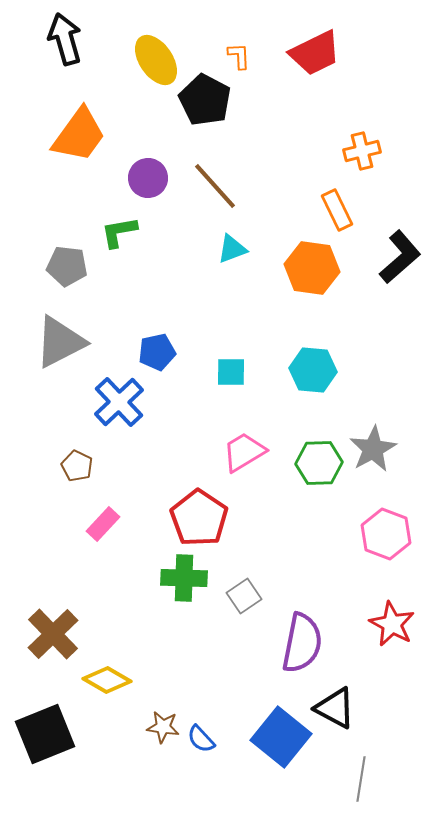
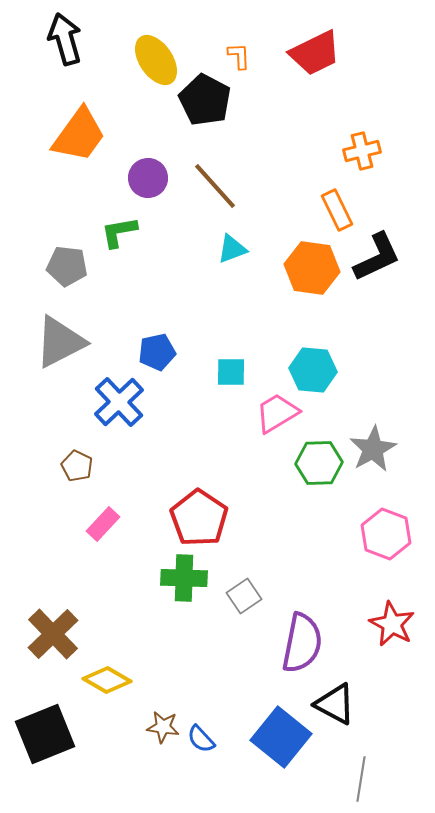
black L-shape: moved 23 px left; rotated 16 degrees clockwise
pink trapezoid: moved 33 px right, 39 px up
black triangle: moved 4 px up
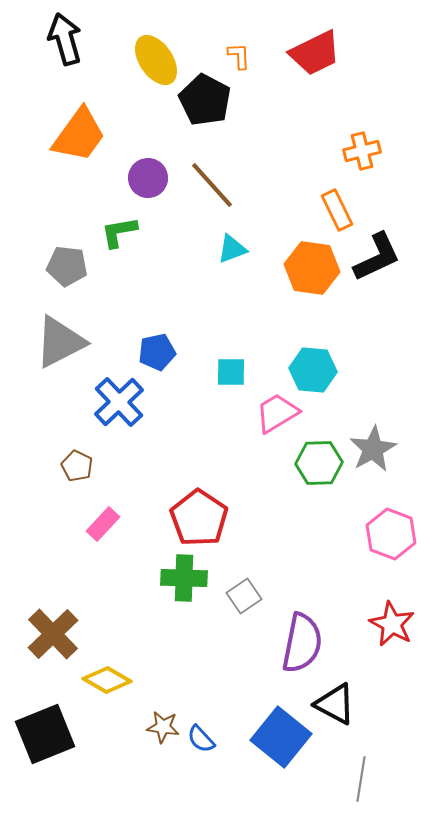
brown line: moved 3 px left, 1 px up
pink hexagon: moved 5 px right
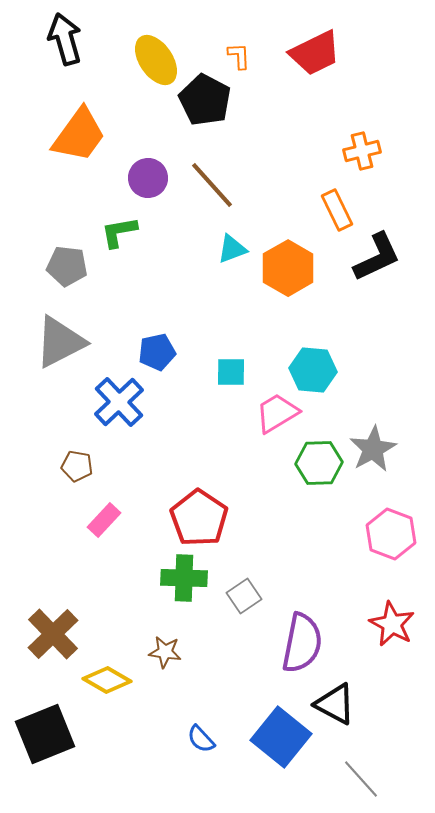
orange hexagon: moved 24 px left; rotated 22 degrees clockwise
brown pentagon: rotated 16 degrees counterclockwise
pink rectangle: moved 1 px right, 4 px up
brown star: moved 2 px right, 75 px up
gray line: rotated 51 degrees counterclockwise
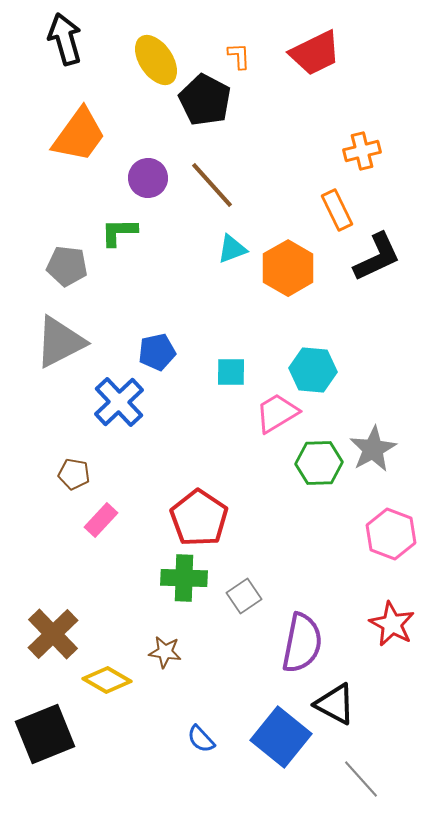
green L-shape: rotated 9 degrees clockwise
brown pentagon: moved 3 px left, 8 px down
pink rectangle: moved 3 px left
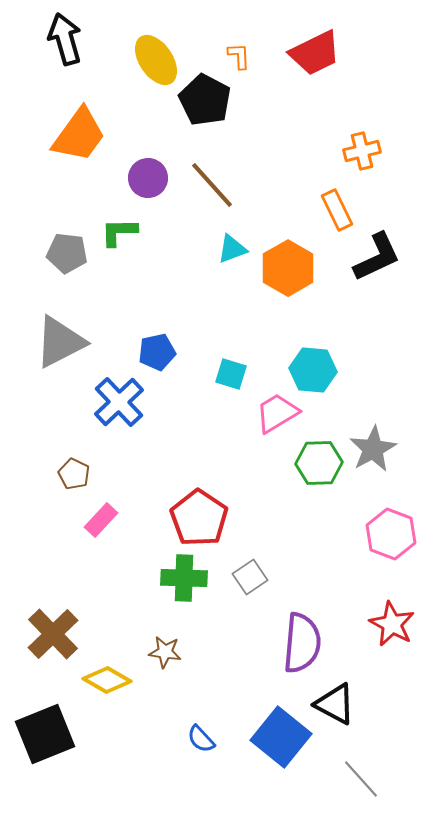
gray pentagon: moved 13 px up
cyan square: moved 2 px down; rotated 16 degrees clockwise
brown pentagon: rotated 16 degrees clockwise
gray square: moved 6 px right, 19 px up
purple semicircle: rotated 6 degrees counterclockwise
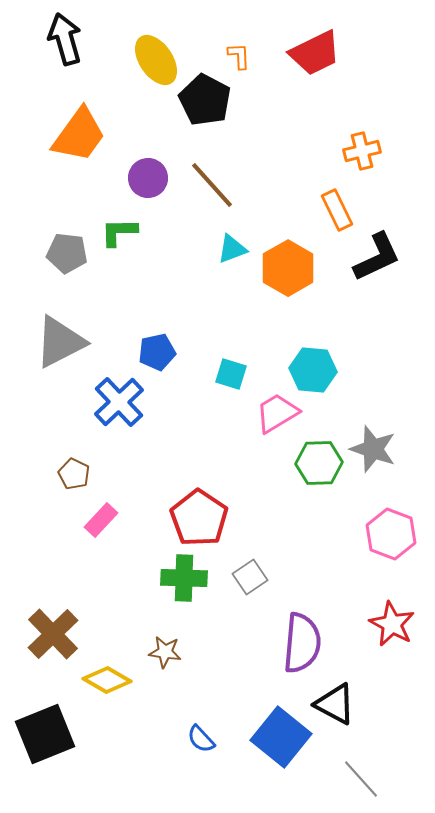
gray star: rotated 24 degrees counterclockwise
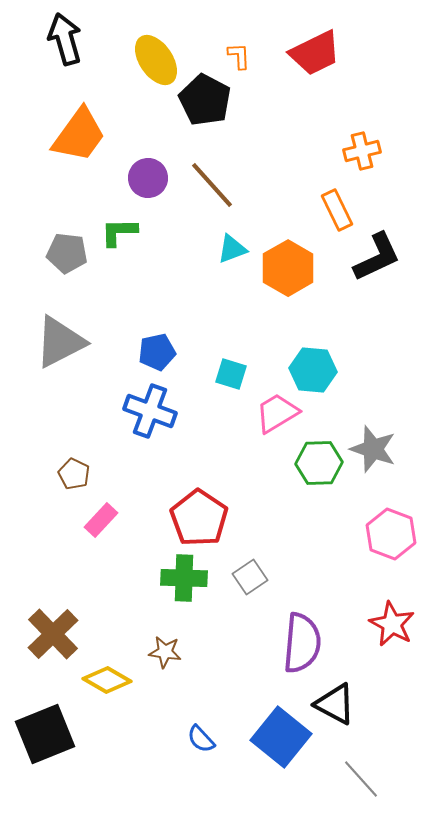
blue cross: moved 31 px right, 9 px down; rotated 27 degrees counterclockwise
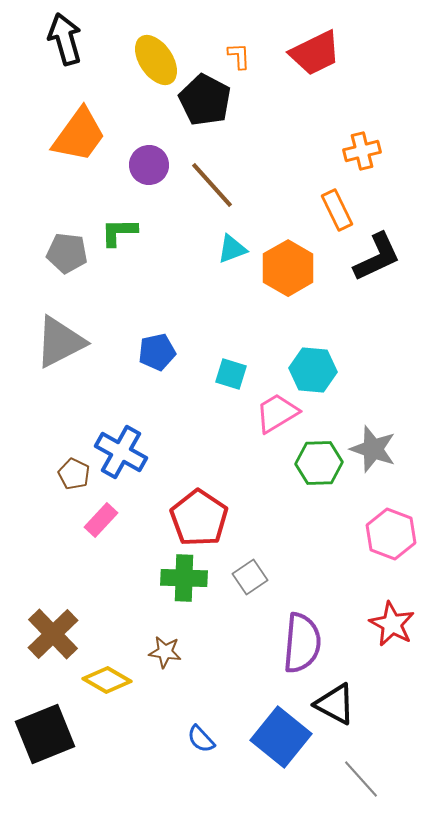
purple circle: moved 1 px right, 13 px up
blue cross: moved 29 px left, 41 px down; rotated 9 degrees clockwise
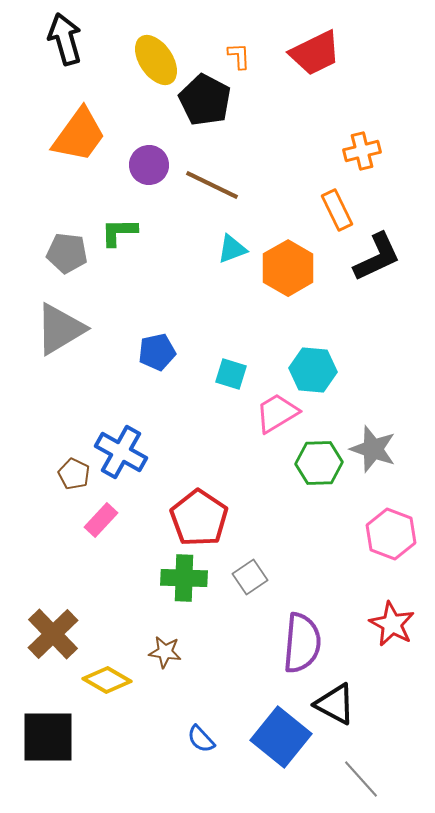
brown line: rotated 22 degrees counterclockwise
gray triangle: moved 13 px up; rotated 4 degrees counterclockwise
black square: moved 3 px right, 3 px down; rotated 22 degrees clockwise
